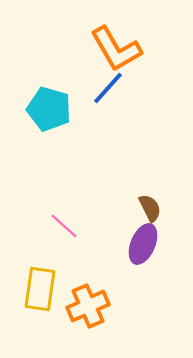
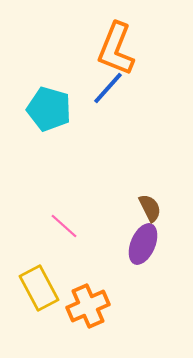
orange L-shape: rotated 52 degrees clockwise
yellow rectangle: moved 1 px left, 1 px up; rotated 36 degrees counterclockwise
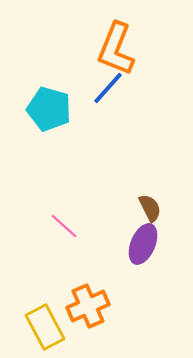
yellow rectangle: moved 6 px right, 39 px down
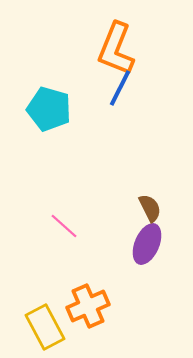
blue line: moved 12 px right; rotated 15 degrees counterclockwise
purple ellipse: moved 4 px right
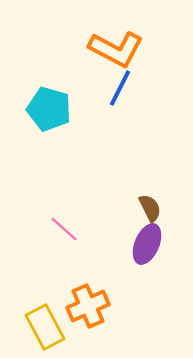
orange L-shape: rotated 84 degrees counterclockwise
pink line: moved 3 px down
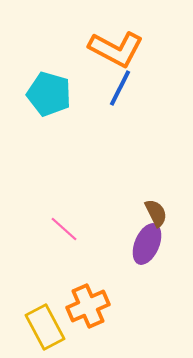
cyan pentagon: moved 15 px up
brown semicircle: moved 6 px right, 5 px down
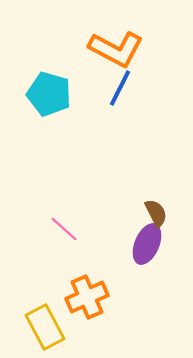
orange cross: moved 1 px left, 9 px up
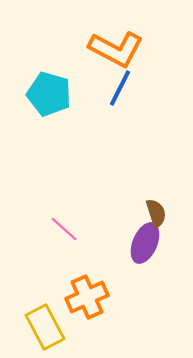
brown semicircle: rotated 8 degrees clockwise
purple ellipse: moved 2 px left, 1 px up
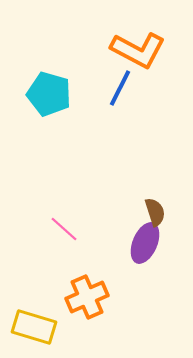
orange L-shape: moved 22 px right, 1 px down
brown semicircle: moved 1 px left, 1 px up
yellow rectangle: moved 11 px left; rotated 45 degrees counterclockwise
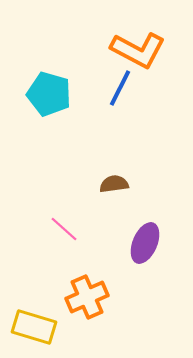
brown semicircle: moved 41 px left, 28 px up; rotated 80 degrees counterclockwise
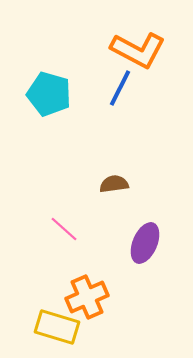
yellow rectangle: moved 23 px right
